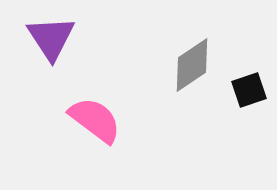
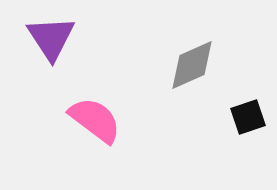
gray diamond: rotated 10 degrees clockwise
black square: moved 1 px left, 27 px down
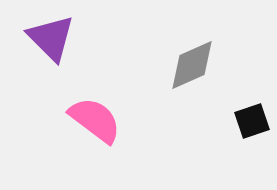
purple triangle: rotated 12 degrees counterclockwise
black square: moved 4 px right, 4 px down
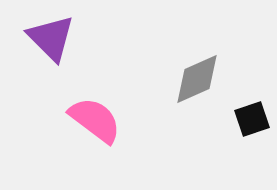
gray diamond: moved 5 px right, 14 px down
black square: moved 2 px up
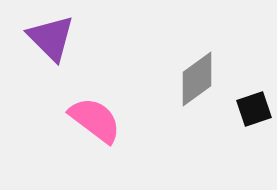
gray diamond: rotated 12 degrees counterclockwise
black square: moved 2 px right, 10 px up
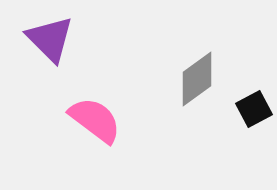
purple triangle: moved 1 px left, 1 px down
black square: rotated 9 degrees counterclockwise
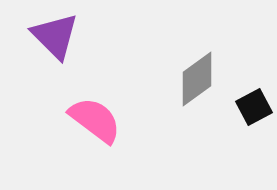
purple triangle: moved 5 px right, 3 px up
black square: moved 2 px up
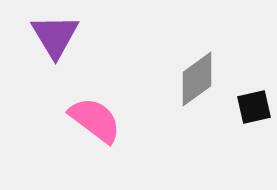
purple triangle: rotated 14 degrees clockwise
black square: rotated 15 degrees clockwise
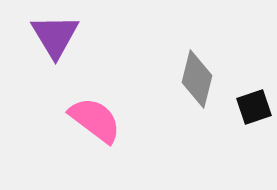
gray diamond: rotated 40 degrees counterclockwise
black square: rotated 6 degrees counterclockwise
